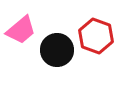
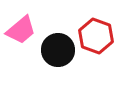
black circle: moved 1 px right
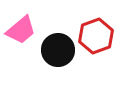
red hexagon: rotated 20 degrees clockwise
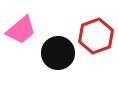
black circle: moved 3 px down
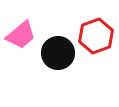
pink trapezoid: moved 5 px down
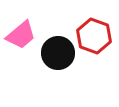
red hexagon: moved 2 px left; rotated 20 degrees counterclockwise
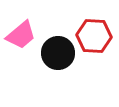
red hexagon: rotated 16 degrees counterclockwise
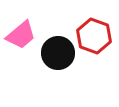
red hexagon: rotated 16 degrees clockwise
